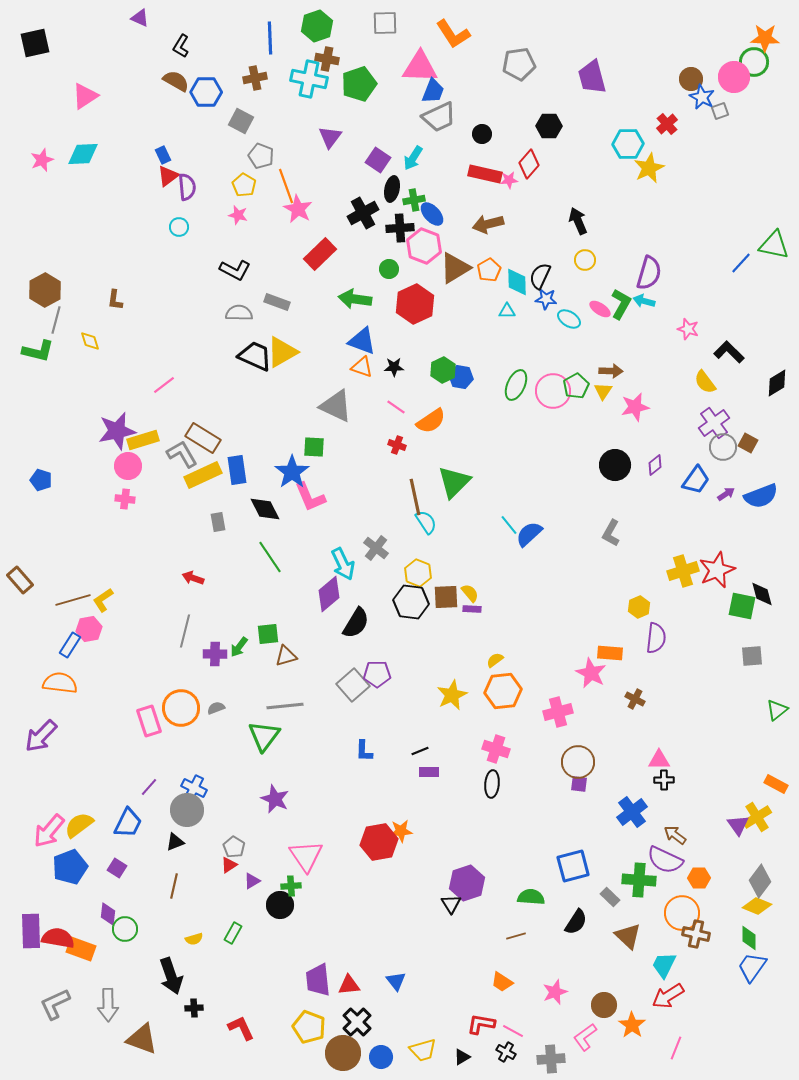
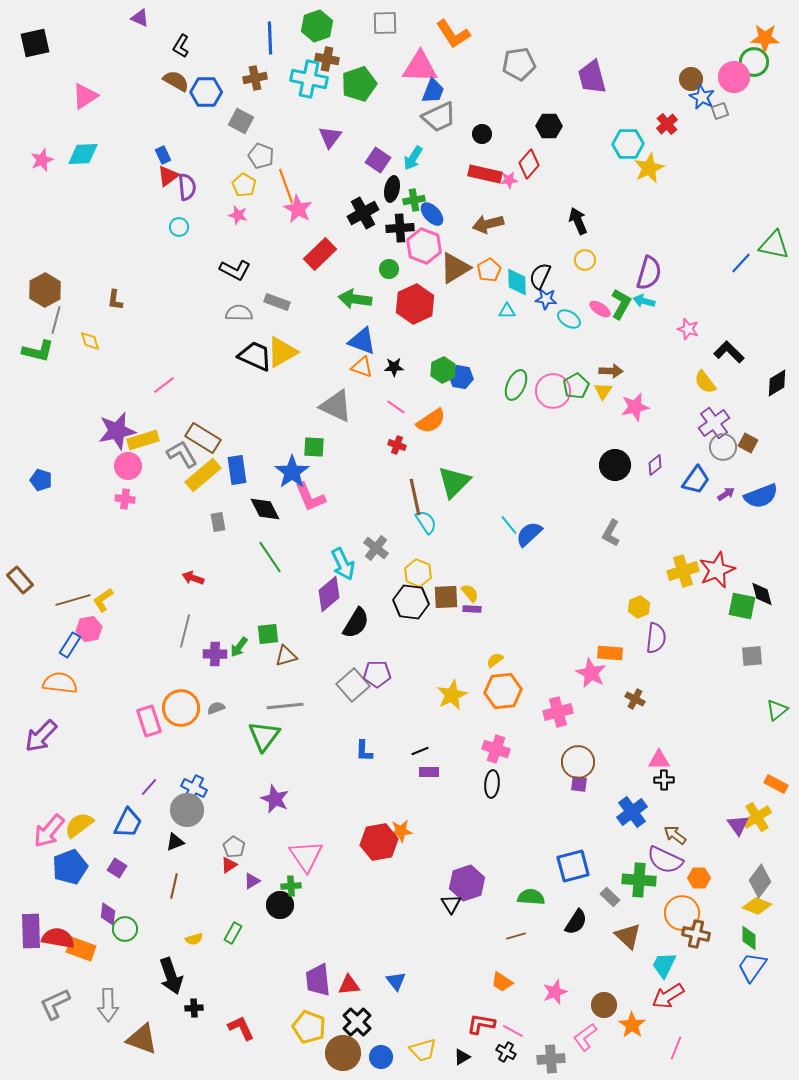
yellow rectangle at (203, 475): rotated 15 degrees counterclockwise
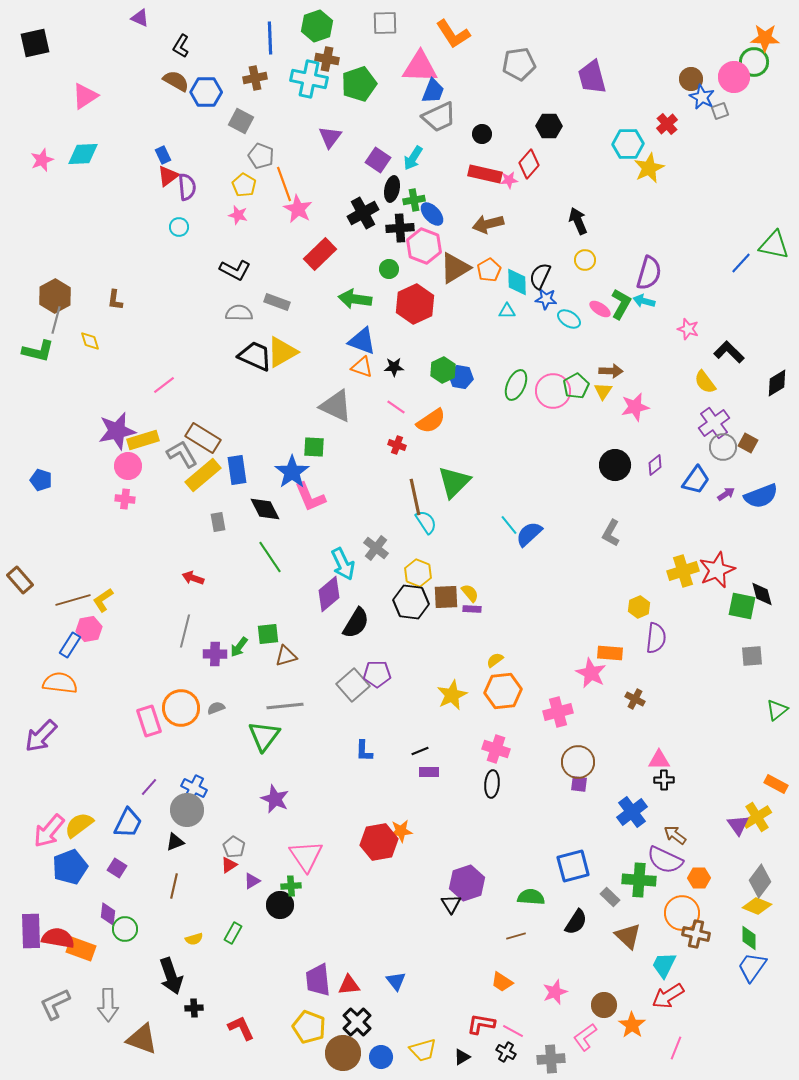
orange line at (286, 186): moved 2 px left, 2 px up
brown hexagon at (45, 290): moved 10 px right, 6 px down
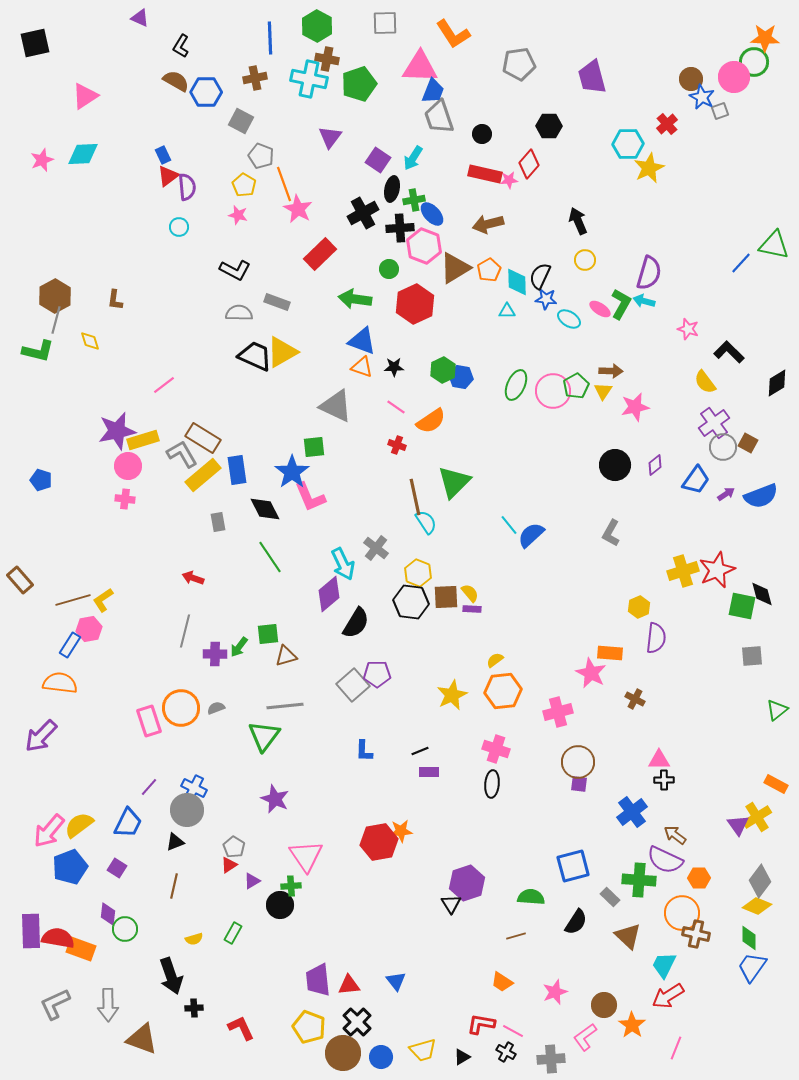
green hexagon at (317, 26): rotated 12 degrees counterclockwise
gray trapezoid at (439, 117): rotated 96 degrees clockwise
green square at (314, 447): rotated 10 degrees counterclockwise
blue semicircle at (529, 534): moved 2 px right, 1 px down
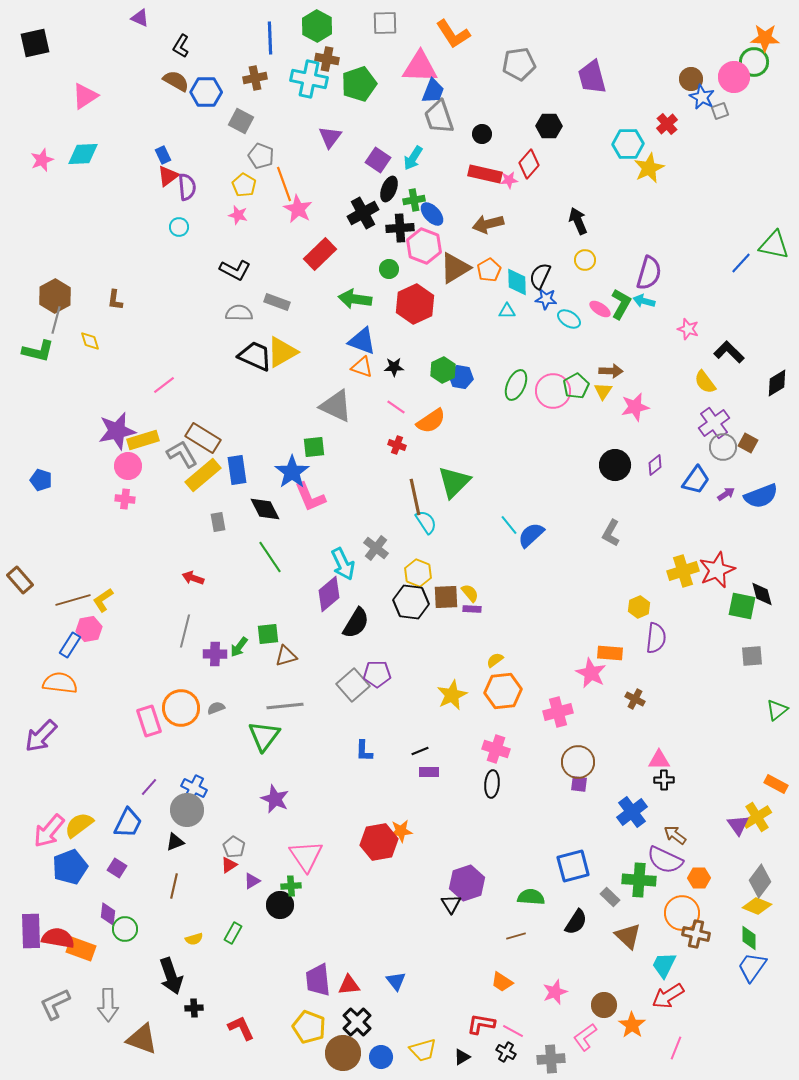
black ellipse at (392, 189): moved 3 px left; rotated 10 degrees clockwise
